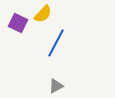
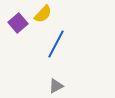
purple square: rotated 24 degrees clockwise
blue line: moved 1 px down
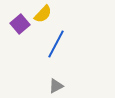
purple square: moved 2 px right, 1 px down
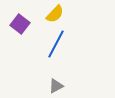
yellow semicircle: moved 12 px right
purple square: rotated 12 degrees counterclockwise
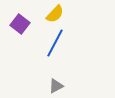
blue line: moved 1 px left, 1 px up
